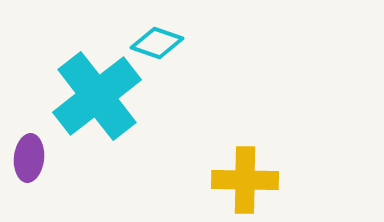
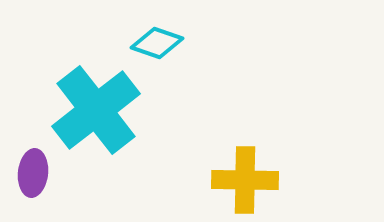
cyan cross: moved 1 px left, 14 px down
purple ellipse: moved 4 px right, 15 px down
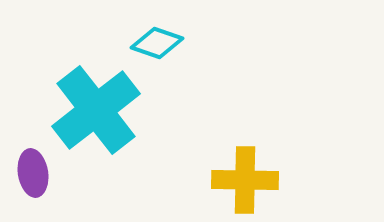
purple ellipse: rotated 15 degrees counterclockwise
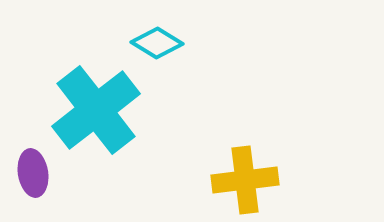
cyan diamond: rotated 12 degrees clockwise
yellow cross: rotated 8 degrees counterclockwise
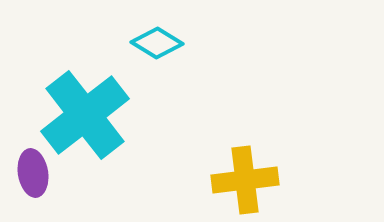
cyan cross: moved 11 px left, 5 px down
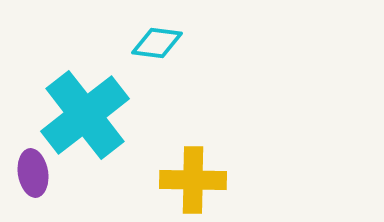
cyan diamond: rotated 24 degrees counterclockwise
yellow cross: moved 52 px left; rotated 8 degrees clockwise
